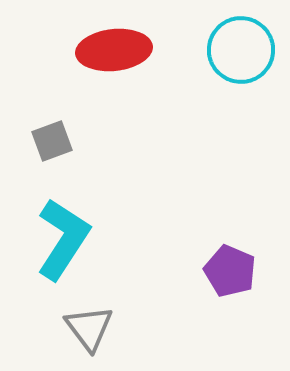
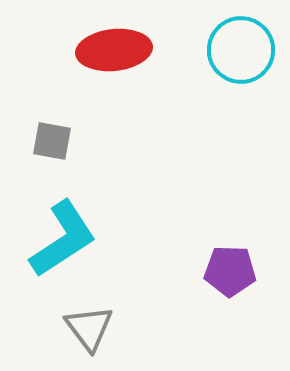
gray square: rotated 30 degrees clockwise
cyan L-shape: rotated 24 degrees clockwise
purple pentagon: rotated 21 degrees counterclockwise
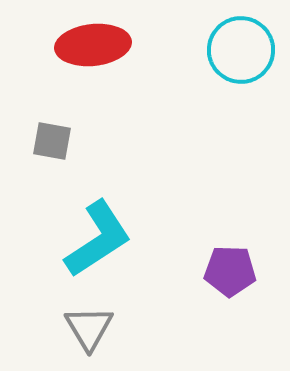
red ellipse: moved 21 px left, 5 px up
cyan L-shape: moved 35 px right
gray triangle: rotated 6 degrees clockwise
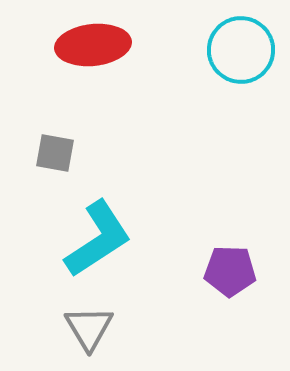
gray square: moved 3 px right, 12 px down
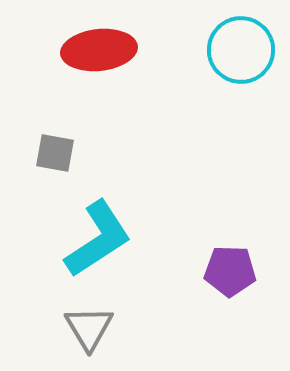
red ellipse: moved 6 px right, 5 px down
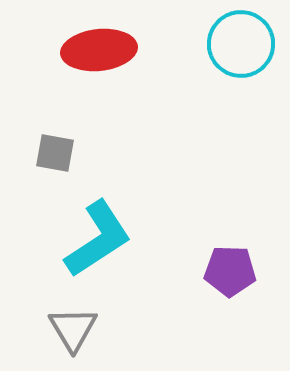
cyan circle: moved 6 px up
gray triangle: moved 16 px left, 1 px down
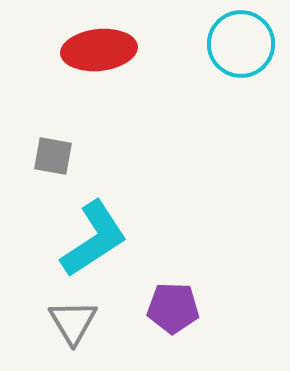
gray square: moved 2 px left, 3 px down
cyan L-shape: moved 4 px left
purple pentagon: moved 57 px left, 37 px down
gray triangle: moved 7 px up
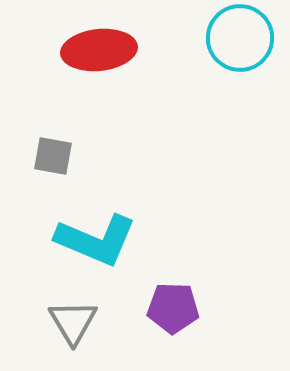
cyan circle: moved 1 px left, 6 px up
cyan L-shape: moved 2 px right, 1 px down; rotated 56 degrees clockwise
